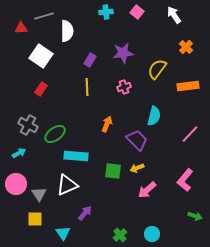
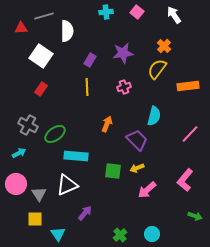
orange cross: moved 22 px left, 1 px up
cyan triangle: moved 5 px left, 1 px down
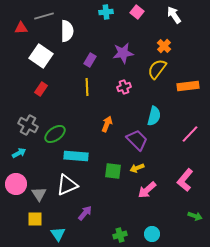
green cross: rotated 24 degrees clockwise
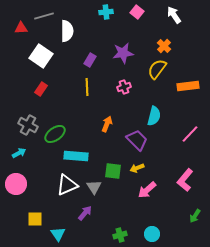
gray triangle: moved 55 px right, 7 px up
green arrow: rotated 104 degrees clockwise
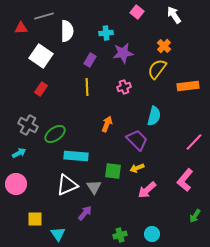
cyan cross: moved 21 px down
pink line: moved 4 px right, 8 px down
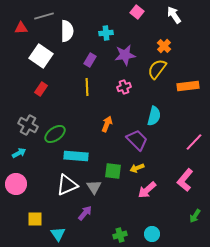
purple star: moved 2 px right, 2 px down
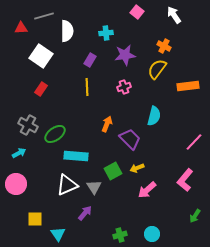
orange cross: rotated 16 degrees counterclockwise
purple trapezoid: moved 7 px left, 1 px up
green square: rotated 36 degrees counterclockwise
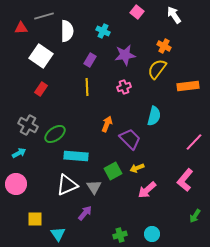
cyan cross: moved 3 px left, 2 px up; rotated 32 degrees clockwise
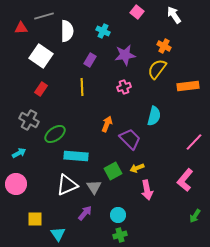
yellow line: moved 5 px left
gray cross: moved 1 px right, 5 px up
pink arrow: rotated 60 degrees counterclockwise
cyan circle: moved 34 px left, 19 px up
